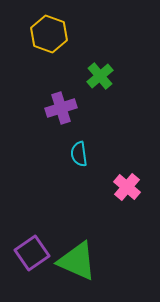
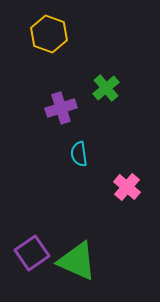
green cross: moved 6 px right, 12 px down
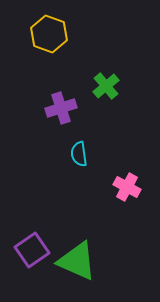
green cross: moved 2 px up
pink cross: rotated 12 degrees counterclockwise
purple square: moved 3 px up
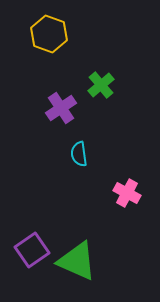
green cross: moved 5 px left, 1 px up
purple cross: rotated 16 degrees counterclockwise
pink cross: moved 6 px down
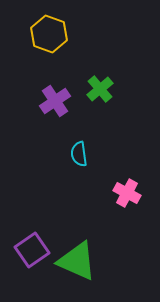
green cross: moved 1 px left, 4 px down
purple cross: moved 6 px left, 7 px up
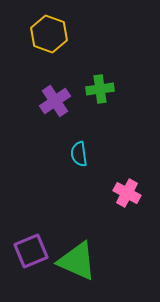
green cross: rotated 32 degrees clockwise
purple square: moved 1 px left, 1 px down; rotated 12 degrees clockwise
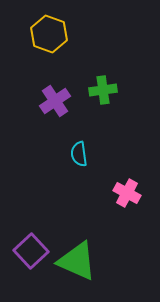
green cross: moved 3 px right, 1 px down
purple square: rotated 20 degrees counterclockwise
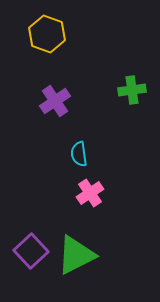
yellow hexagon: moved 2 px left
green cross: moved 29 px right
pink cross: moved 37 px left; rotated 28 degrees clockwise
green triangle: moved 1 px left, 6 px up; rotated 51 degrees counterclockwise
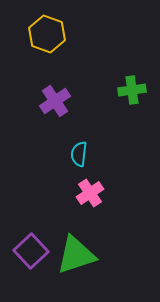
cyan semicircle: rotated 15 degrees clockwise
green triangle: rotated 9 degrees clockwise
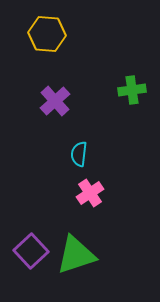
yellow hexagon: rotated 15 degrees counterclockwise
purple cross: rotated 8 degrees counterclockwise
